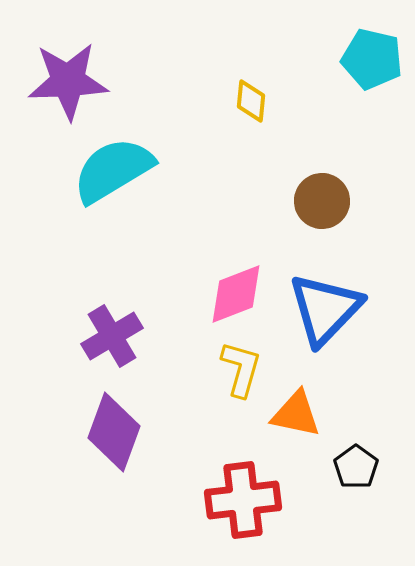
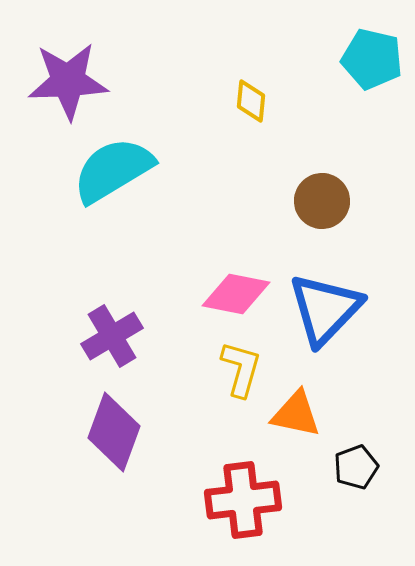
pink diamond: rotated 32 degrees clockwise
black pentagon: rotated 15 degrees clockwise
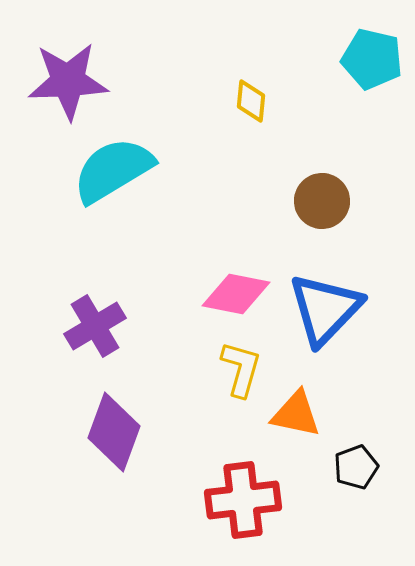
purple cross: moved 17 px left, 10 px up
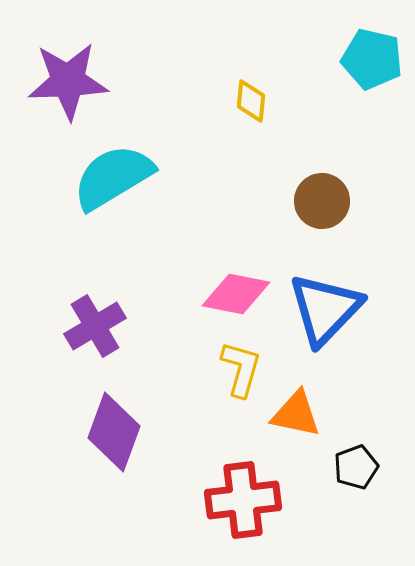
cyan semicircle: moved 7 px down
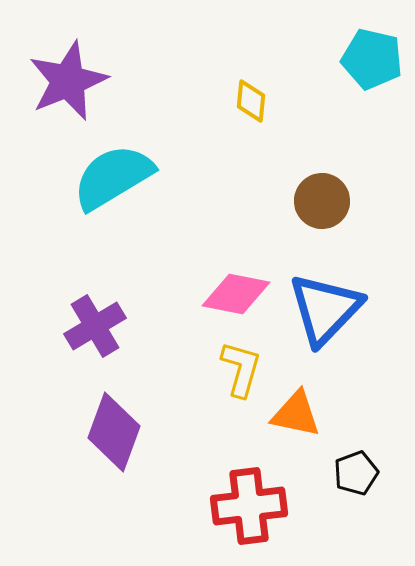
purple star: rotated 20 degrees counterclockwise
black pentagon: moved 6 px down
red cross: moved 6 px right, 6 px down
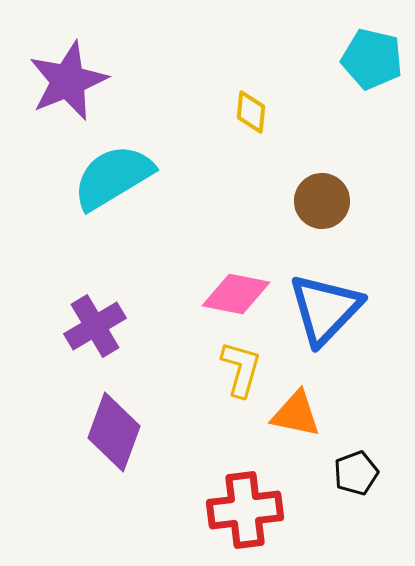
yellow diamond: moved 11 px down
red cross: moved 4 px left, 4 px down
